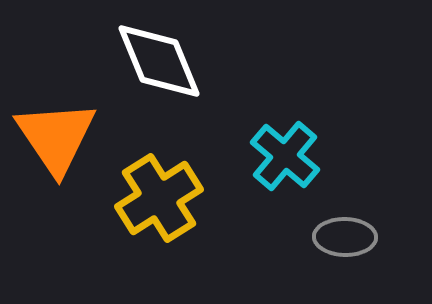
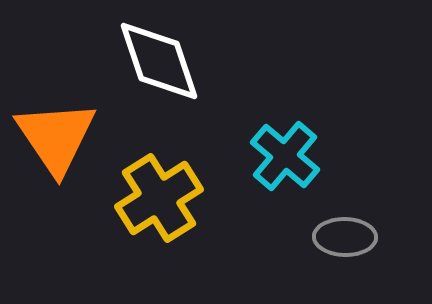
white diamond: rotated 4 degrees clockwise
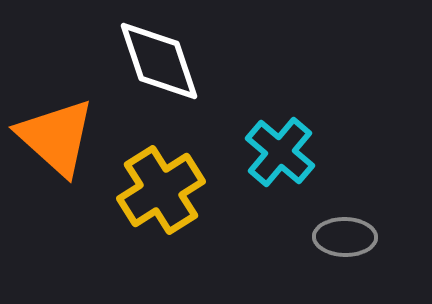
orange triangle: rotated 14 degrees counterclockwise
cyan cross: moved 5 px left, 4 px up
yellow cross: moved 2 px right, 8 px up
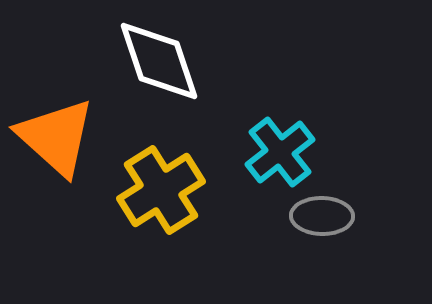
cyan cross: rotated 12 degrees clockwise
gray ellipse: moved 23 px left, 21 px up
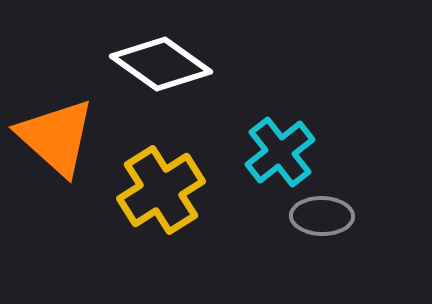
white diamond: moved 2 px right, 3 px down; rotated 36 degrees counterclockwise
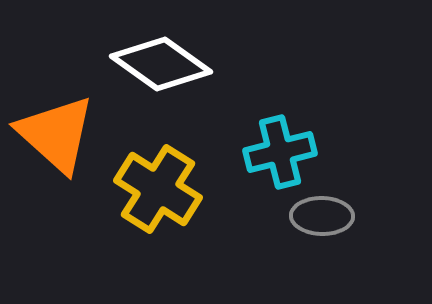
orange triangle: moved 3 px up
cyan cross: rotated 24 degrees clockwise
yellow cross: moved 3 px left, 1 px up; rotated 26 degrees counterclockwise
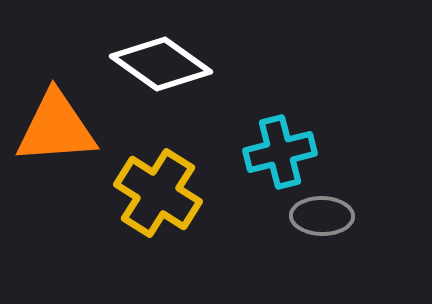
orange triangle: moved 6 px up; rotated 46 degrees counterclockwise
yellow cross: moved 4 px down
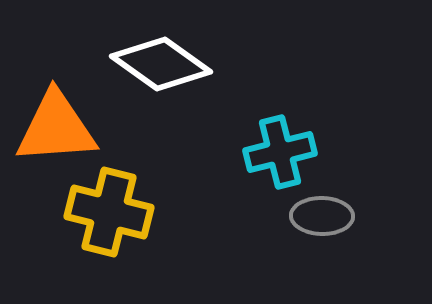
yellow cross: moved 49 px left, 19 px down; rotated 18 degrees counterclockwise
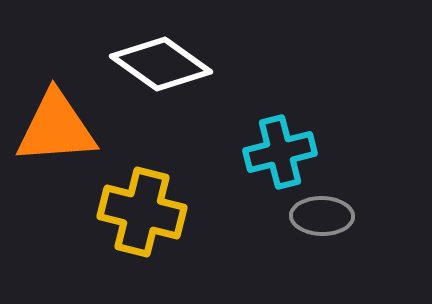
yellow cross: moved 33 px right
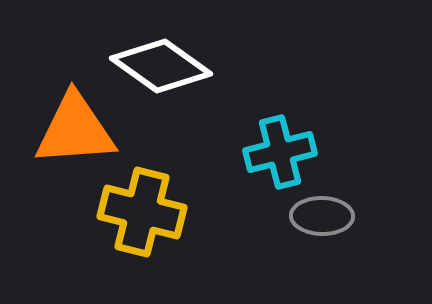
white diamond: moved 2 px down
orange triangle: moved 19 px right, 2 px down
